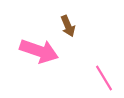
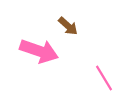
brown arrow: rotated 25 degrees counterclockwise
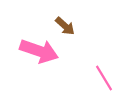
brown arrow: moved 3 px left
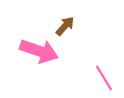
brown arrow: rotated 90 degrees counterclockwise
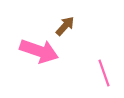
pink line: moved 5 px up; rotated 12 degrees clockwise
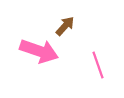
pink line: moved 6 px left, 8 px up
